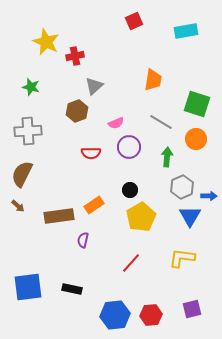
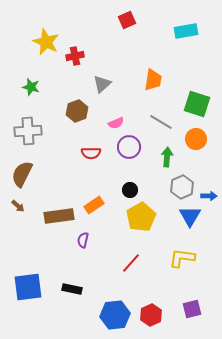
red square: moved 7 px left, 1 px up
gray triangle: moved 8 px right, 2 px up
red hexagon: rotated 20 degrees counterclockwise
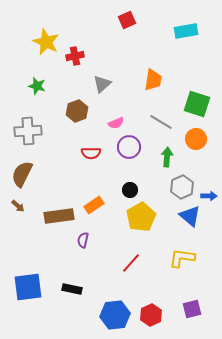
green star: moved 6 px right, 1 px up
blue triangle: rotated 20 degrees counterclockwise
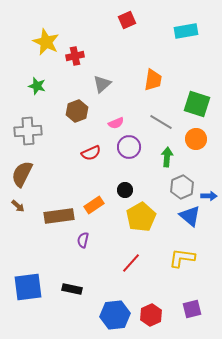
red semicircle: rotated 24 degrees counterclockwise
black circle: moved 5 px left
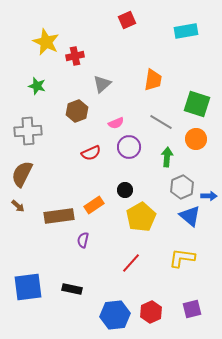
red hexagon: moved 3 px up
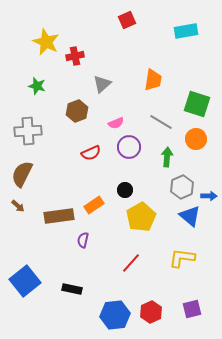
blue square: moved 3 px left, 6 px up; rotated 32 degrees counterclockwise
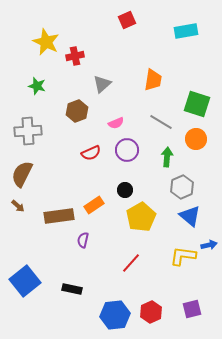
purple circle: moved 2 px left, 3 px down
blue arrow: moved 49 px down; rotated 14 degrees counterclockwise
yellow L-shape: moved 1 px right, 2 px up
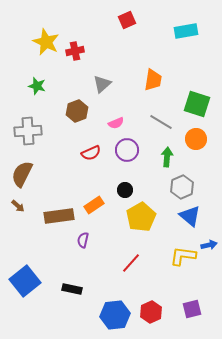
red cross: moved 5 px up
